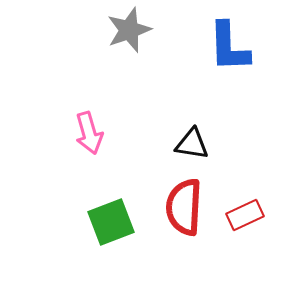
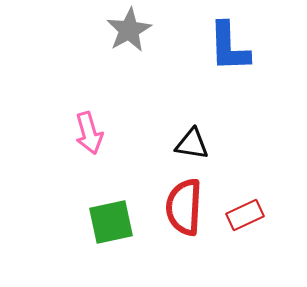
gray star: rotated 9 degrees counterclockwise
green square: rotated 9 degrees clockwise
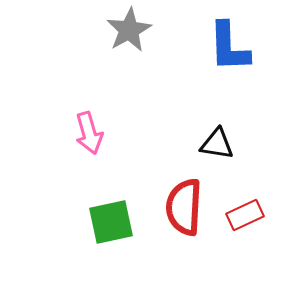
black triangle: moved 25 px right
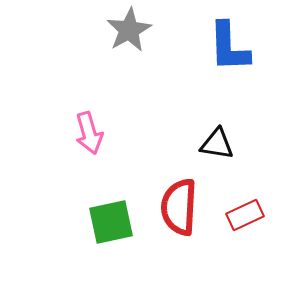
red semicircle: moved 5 px left
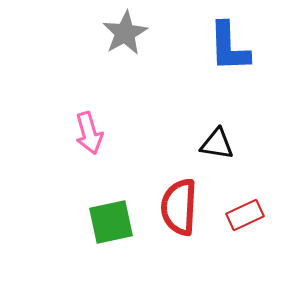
gray star: moved 4 px left, 3 px down
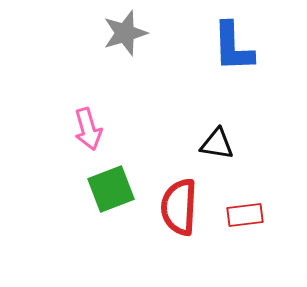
gray star: rotated 12 degrees clockwise
blue L-shape: moved 4 px right
pink arrow: moved 1 px left, 4 px up
red rectangle: rotated 18 degrees clockwise
green square: moved 33 px up; rotated 9 degrees counterclockwise
